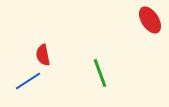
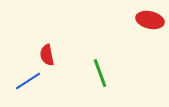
red ellipse: rotated 44 degrees counterclockwise
red semicircle: moved 4 px right
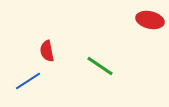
red semicircle: moved 4 px up
green line: moved 7 px up; rotated 36 degrees counterclockwise
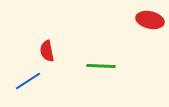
green line: moved 1 px right; rotated 32 degrees counterclockwise
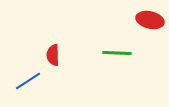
red semicircle: moved 6 px right, 4 px down; rotated 10 degrees clockwise
green line: moved 16 px right, 13 px up
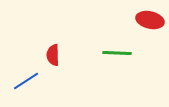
blue line: moved 2 px left
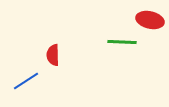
green line: moved 5 px right, 11 px up
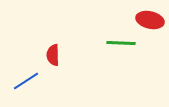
green line: moved 1 px left, 1 px down
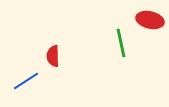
green line: rotated 76 degrees clockwise
red semicircle: moved 1 px down
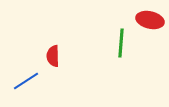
green line: rotated 16 degrees clockwise
